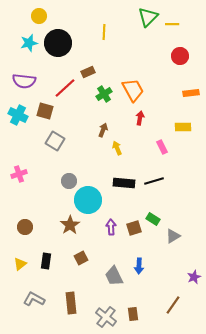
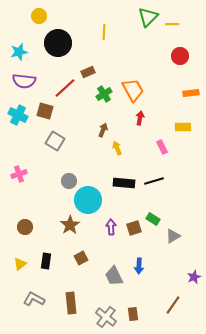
cyan star at (29, 43): moved 10 px left, 9 px down
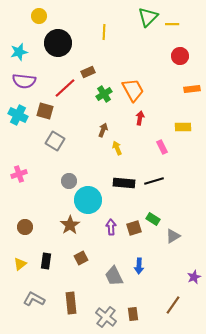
orange rectangle at (191, 93): moved 1 px right, 4 px up
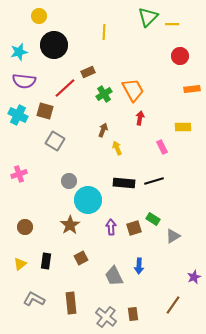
black circle at (58, 43): moved 4 px left, 2 px down
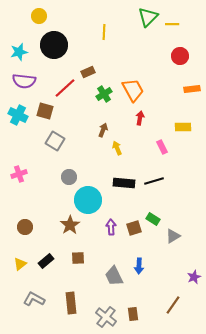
gray circle at (69, 181): moved 4 px up
brown square at (81, 258): moved 3 px left; rotated 24 degrees clockwise
black rectangle at (46, 261): rotated 42 degrees clockwise
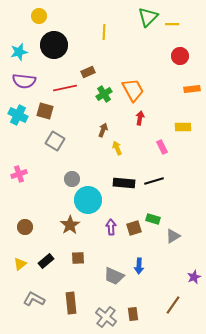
red line at (65, 88): rotated 30 degrees clockwise
gray circle at (69, 177): moved 3 px right, 2 px down
green rectangle at (153, 219): rotated 16 degrees counterclockwise
gray trapezoid at (114, 276): rotated 40 degrees counterclockwise
